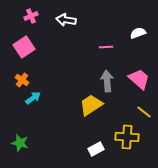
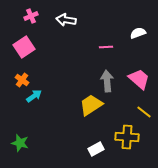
cyan arrow: moved 1 px right, 2 px up
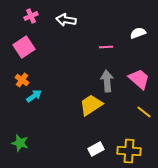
yellow cross: moved 2 px right, 14 px down
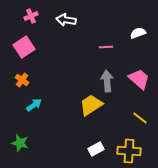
cyan arrow: moved 9 px down
yellow line: moved 4 px left, 6 px down
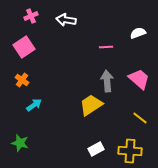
yellow cross: moved 1 px right
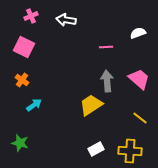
pink square: rotated 30 degrees counterclockwise
